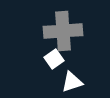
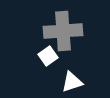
white square: moved 6 px left, 3 px up
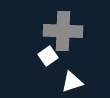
gray cross: rotated 6 degrees clockwise
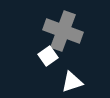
gray cross: rotated 18 degrees clockwise
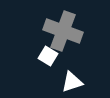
white square: rotated 24 degrees counterclockwise
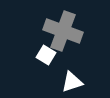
white square: moved 2 px left, 1 px up
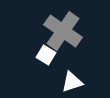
gray cross: rotated 15 degrees clockwise
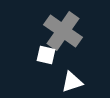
white square: rotated 18 degrees counterclockwise
